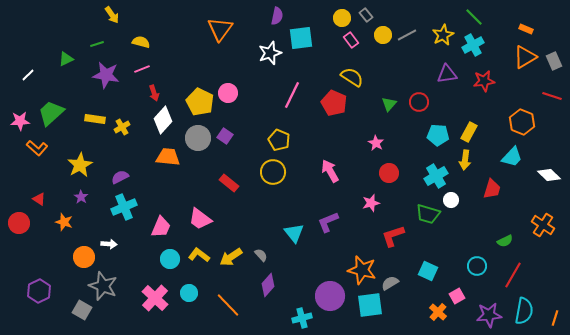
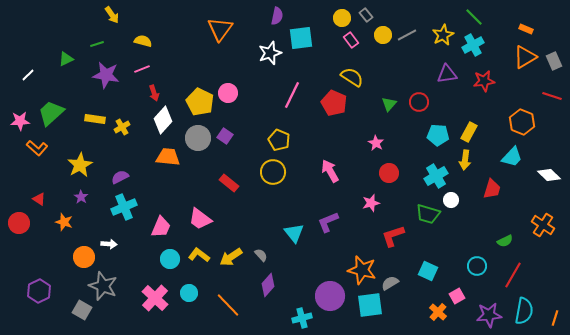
yellow semicircle at (141, 42): moved 2 px right, 1 px up
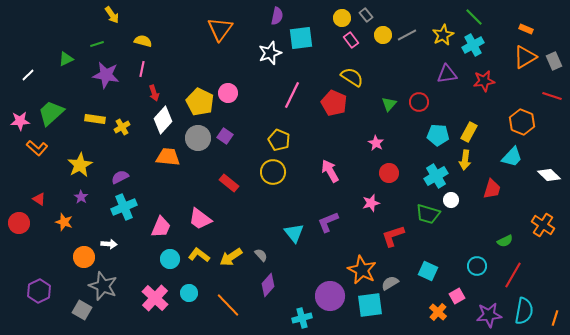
pink line at (142, 69): rotated 56 degrees counterclockwise
orange star at (362, 270): rotated 12 degrees clockwise
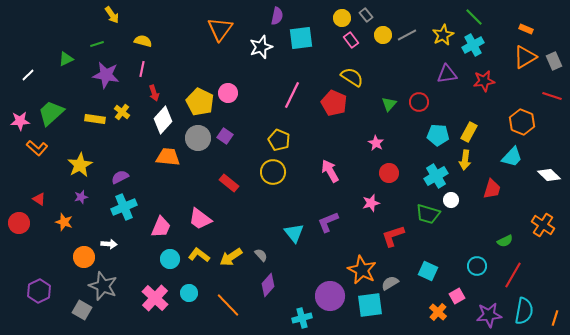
white star at (270, 53): moved 9 px left, 6 px up
yellow cross at (122, 127): moved 15 px up; rotated 21 degrees counterclockwise
purple star at (81, 197): rotated 24 degrees clockwise
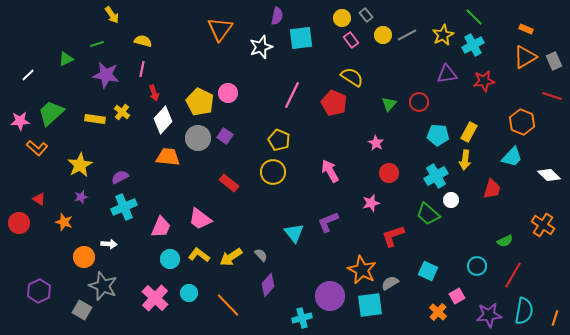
green trapezoid at (428, 214): rotated 25 degrees clockwise
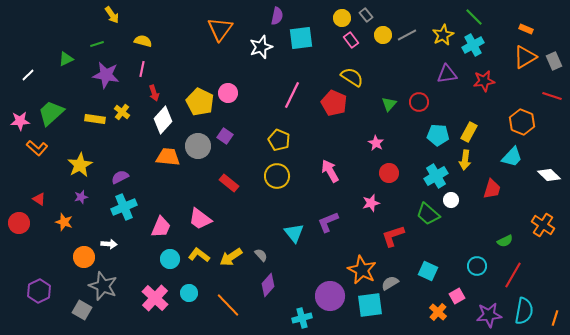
gray circle at (198, 138): moved 8 px down
yellow circle at (273, 172): moved 4 px right, 4 px down
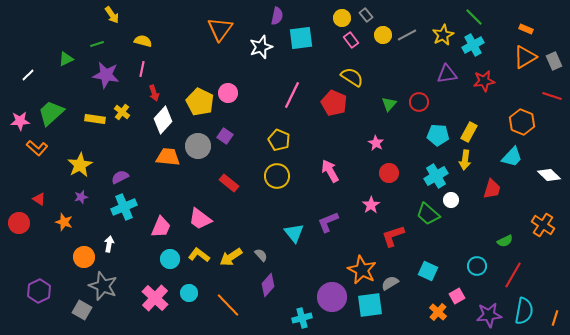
pink star at (371, 203): moved 2 px down; rotated 18 degrees counterclockwise
white arrow at (109, 244): rotated 84 degrees counterclockwise
purple circle at (330, 296): moved 2 px right, 1 px down
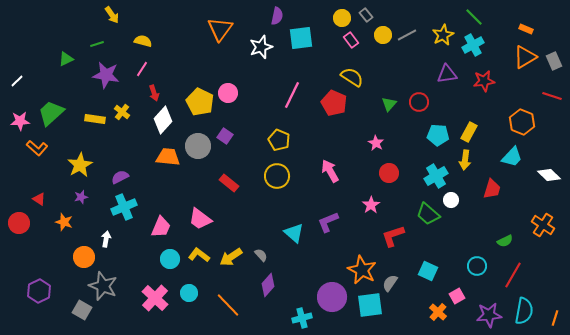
pink line at (142, 69): rotated 21 degrees clockwise
white line at (28, 75): moved 11 px left, 6 px down
cyan triangle at (294, 233): rotated 10 degrees counterclockwise
white arrow at (109, 244): moved 3 px left, 5 px up
gray semicircle at (390, 283): rotated 24 degrees counterclockwise
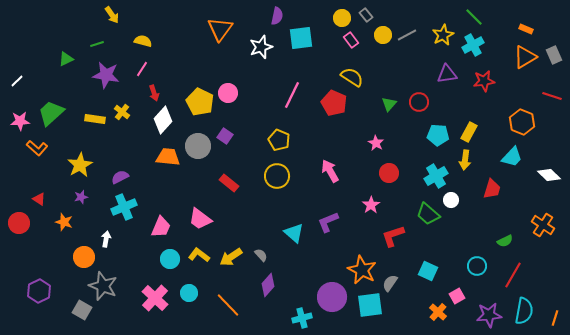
gray rectangle at (554, 61): moved 6 px up
